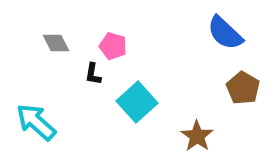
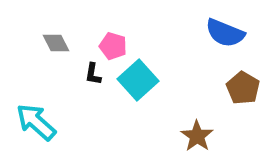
blue semicircle: rotated 21 degrees counterclockwise
cyan square: moved 1 px right, 22 px up
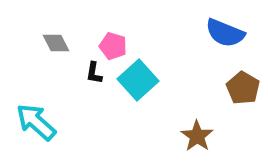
black L-shape: moved 1 px right, 1 px up
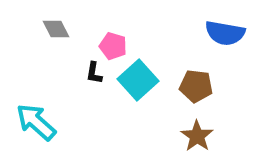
blue semicircle: rotated 12 degrees counterclockwise
gray diamond: moved 14 px up
brown pentagon: moved 47 px left, 2 px up; rotated 24 degrees counterclockwise
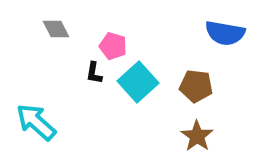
cyan square: moved 2 px down
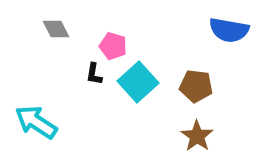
blue semicircle: moved 4 px right, 3 px up
black L-shape: moved 1 px down
cyan arrow: rotated 9 degrees counterclockwise
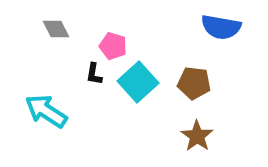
blue semicircle: moved 8 px left, 3 px up
brown pentagon: moved 2 px left, 3 px up
cyan arrow: moved 10 px right, 11 px up
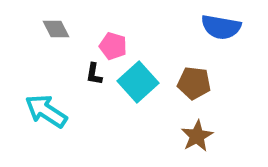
brown star: rotated 8 degrees clockwise
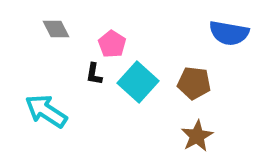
blue semicircle: moved 8 px right, 6 px down
pink pentagon: moved 1 px left, 2 px up; rotated 16 degrees clockwise
cyan square: rotated 6 degrees counterclockwise
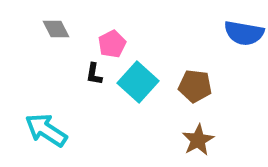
blue semicircle: moved 15 px right
pink pentagon: rotated 12 degrees clockwise
brown pentagon: moved 1 px right, 3 px down
cyan arrow: moved 19 px down
brown star: moved 1 px right, 4 px down
